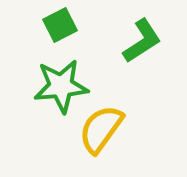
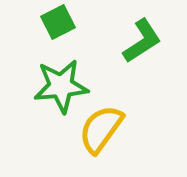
green square: moved 2 px left, 3 px up
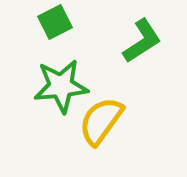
green square: moved 3 px left
yellow semicircle: moved 8 px up
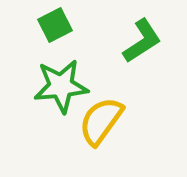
green square: moved 3 px down
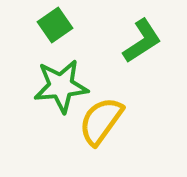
green square: rotated 8 degrees counterclockwise
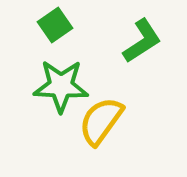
green star: rotated 8 degrees clockwise
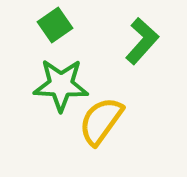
green L-shape: rotated 15 degrees counterclockwise
green star: moved 1 px up
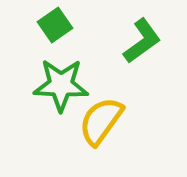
green L-shape: rotated 12 degrees clockwise
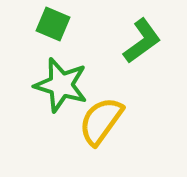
green square: moved 2 px left, 1 px up; rotated 32 degrees counterclockwise
green star: rotated 14 degrees clockwise
